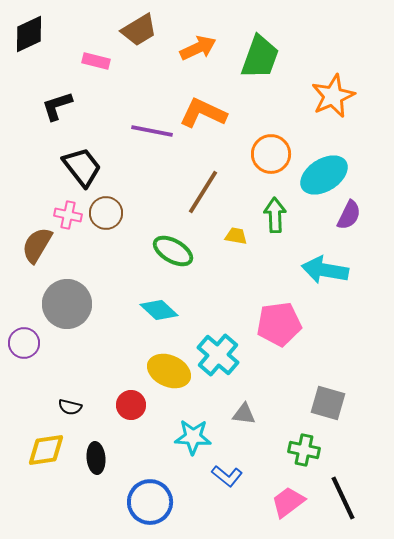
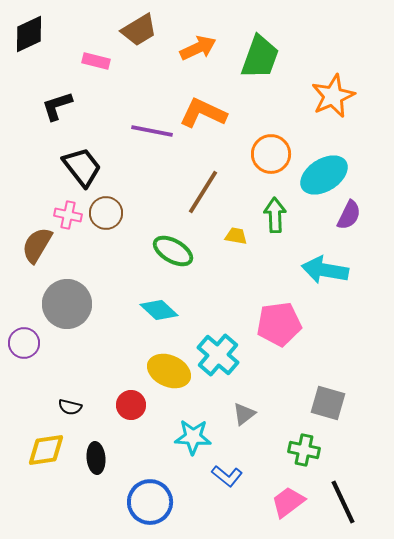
gray triangle: rotated 45 degrees counterclockwise
black line: moved 4 px down
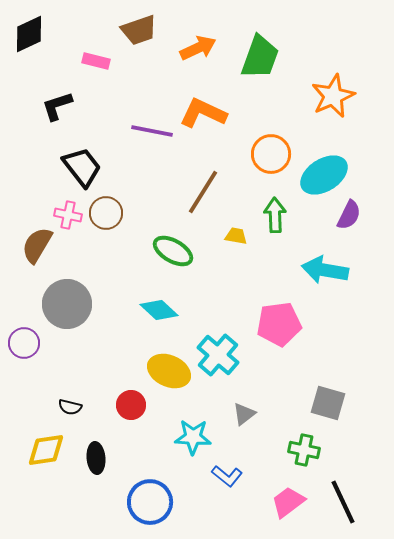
brown trapezoid: rotated 12 degrees clockwise
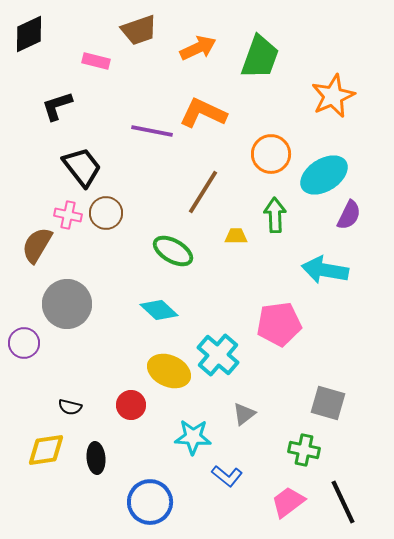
yellow trapezoid: rotated 10 degrees counterclockwise
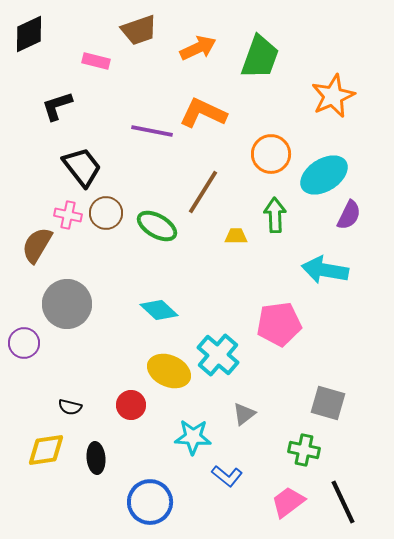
green ellipse: moved 16 px left, 25 px up
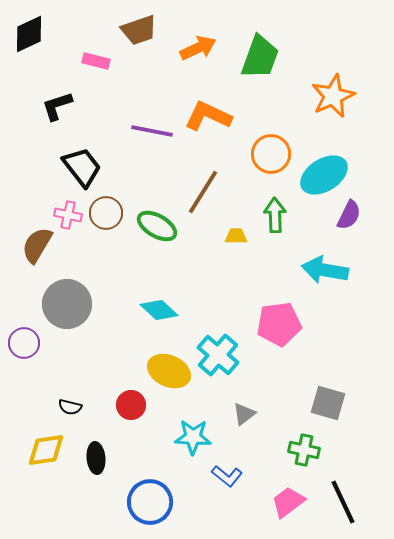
orange L-shape: moved 5 px right, 3 px down
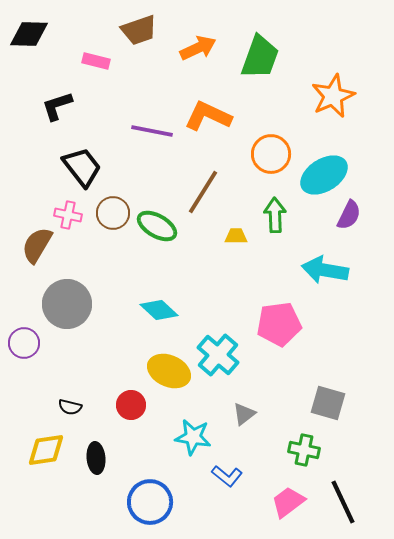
black diamond: rotated 27 degrees clockwise
brown circle: moved 7 px right
cyan star: rotated 6 degrees clockwise
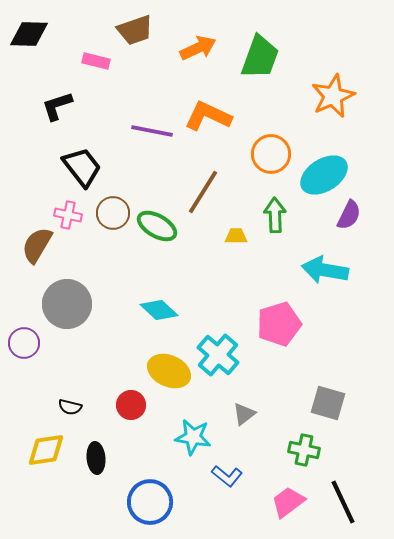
brown trapezoid: moved 4 px left
pink pentagon: rotated 9 degrees counterclockwise
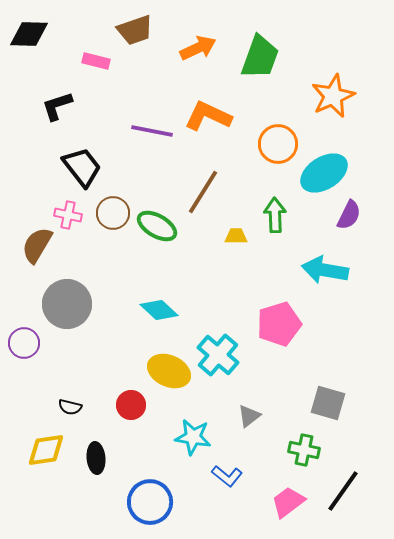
orange circle: moved 7 px right, 10 px up
cyan ellipse: moved 2 px up
gray triangle: moved 5 px right, 2 px down
black line: moved 11 px up; rotated 60 degrees clockwise
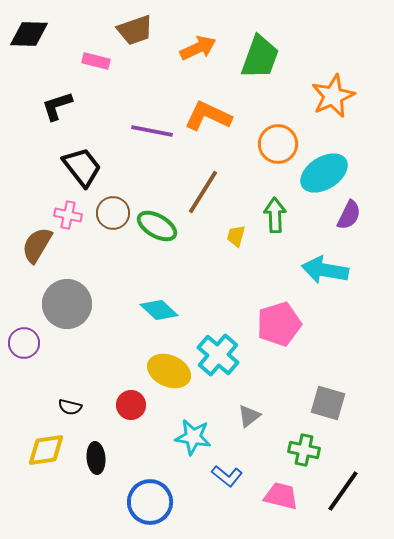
yellow trapezoid: rotated 75 degrees counterclockwise
pink trapezoid: moved 7 px left, 6 px up; rotated 51 degrees clockwise
